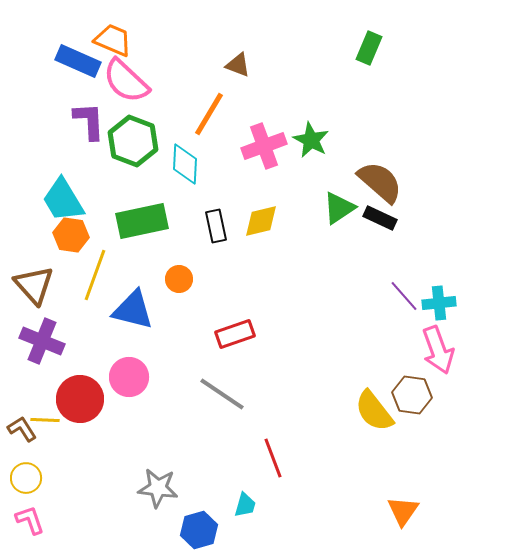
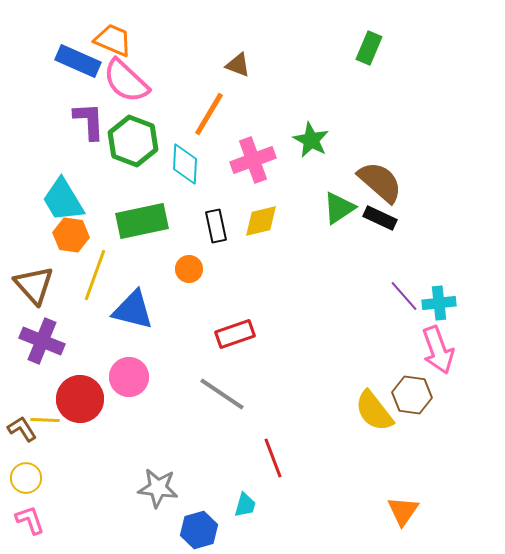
pink cross at (264, 146): moved 11 px left, 14 px down
orange circle at (179, 279): moved 10 px right, 10 px up
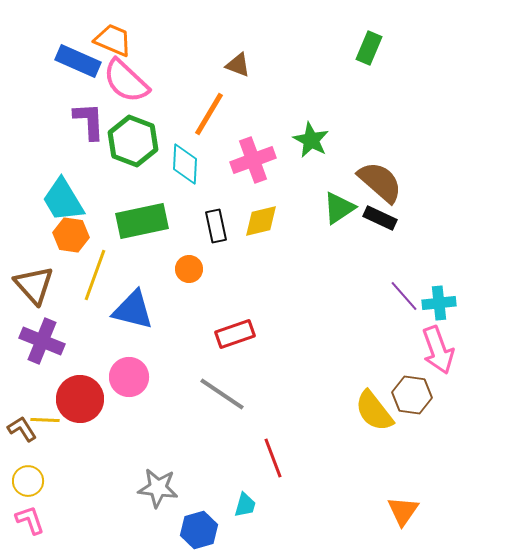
yellow circle at (26, 478): moved 2 px right, 3 px down
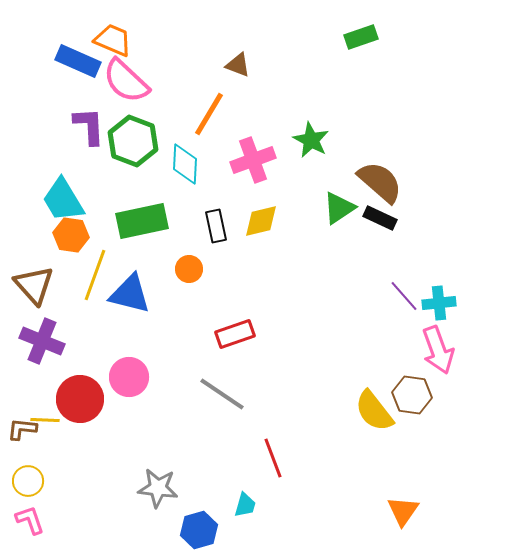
green rectangle at (369, 48): moved 8 px left, 11 px up; rotated 48 degrees clockwise
purple L-shape at (89, 121): moved 5 px down
blue triangle at (133, 310): moved 3 px left, 16 px up
brown L-shape at (22, 429): rotated 52 degrees counterclockwise
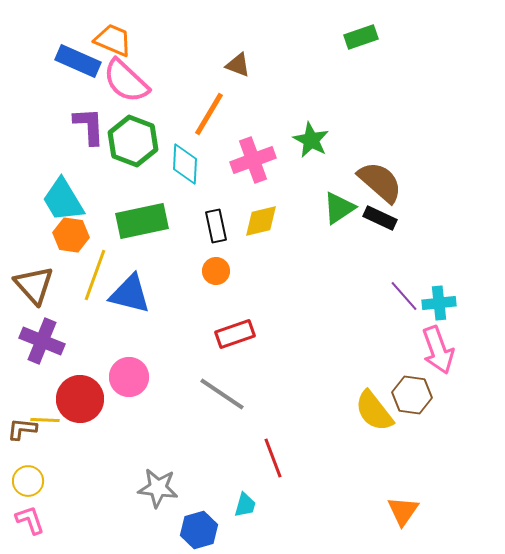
orange circle at (189, 269): moved 27 px right, 2 px down
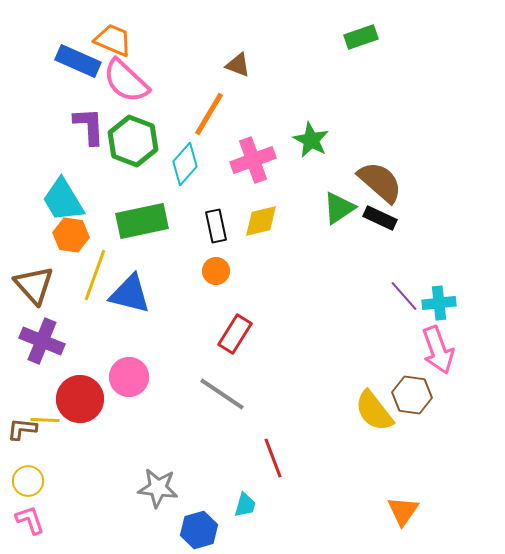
cyan diamond at (185, 164): rotated 39 degrees clockwise
red rectangle at (235, 334): rotated 39 degrees counterclockwise
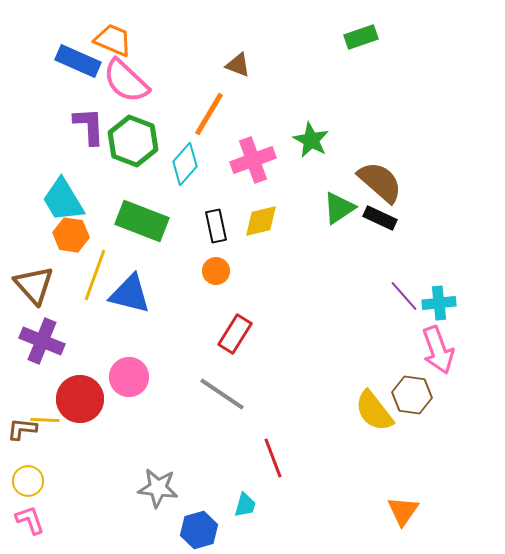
green rectangle at (142, 221): rotated 33 degrees clockwise
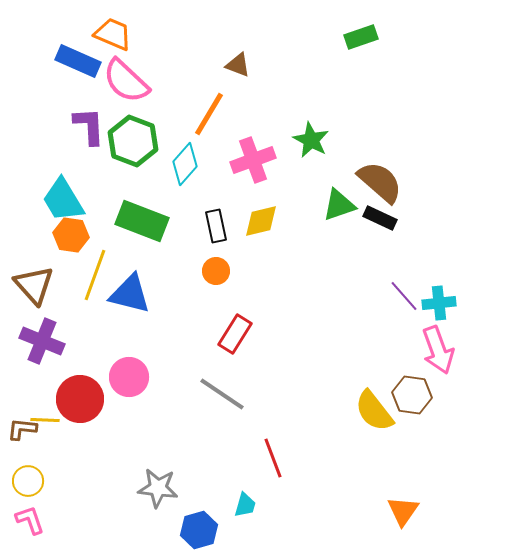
orange trapezoid at (113, 40): moved 6 px up
green triangle at (339, 208): moved 3 px up; rotated 15 degrees clockwise
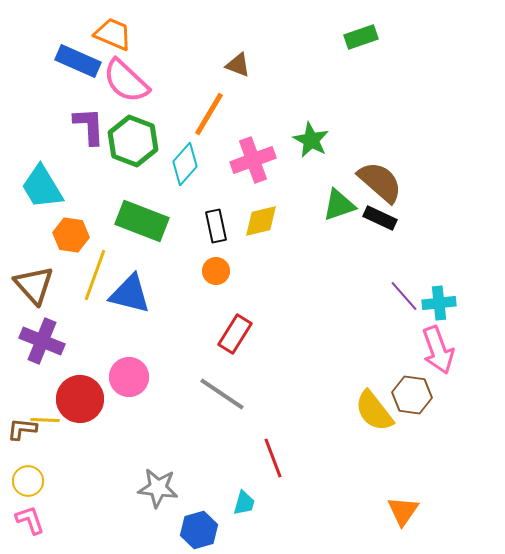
cyan trapezoid at (63, 200): moved 21 px left, 13 px up
cyan trapezoid at (245, 505): moved 1 px left, 2 px up
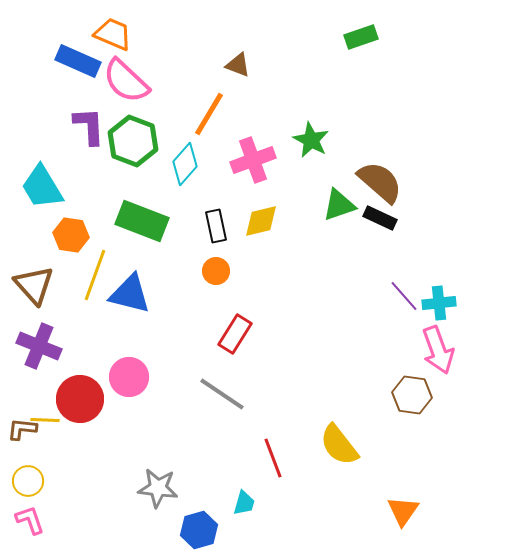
purple cross at (42, 341): moved 3 px left, 5 px down
yellow semicircle at (374, 411): moved 35 px left, 34 px down
